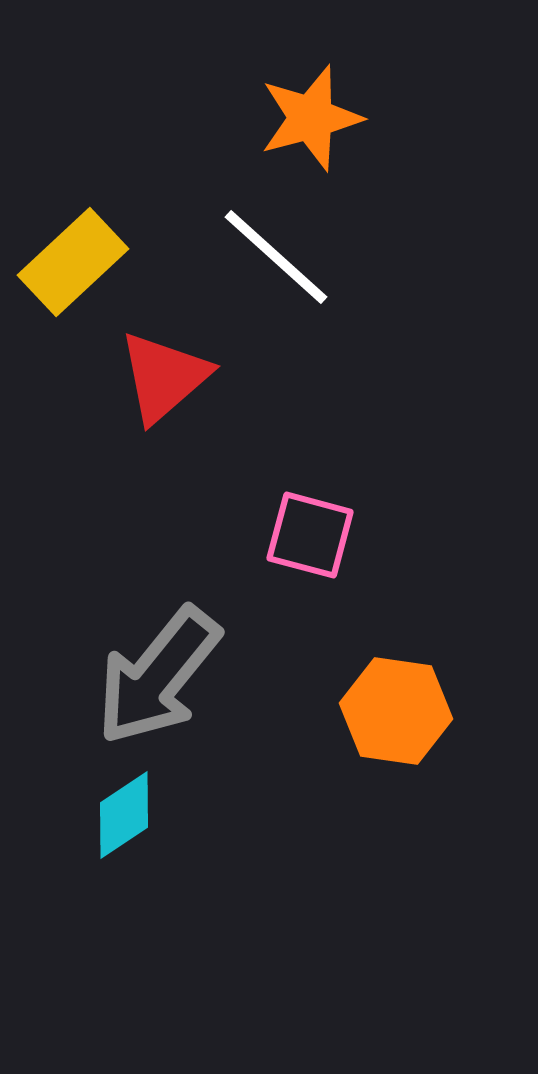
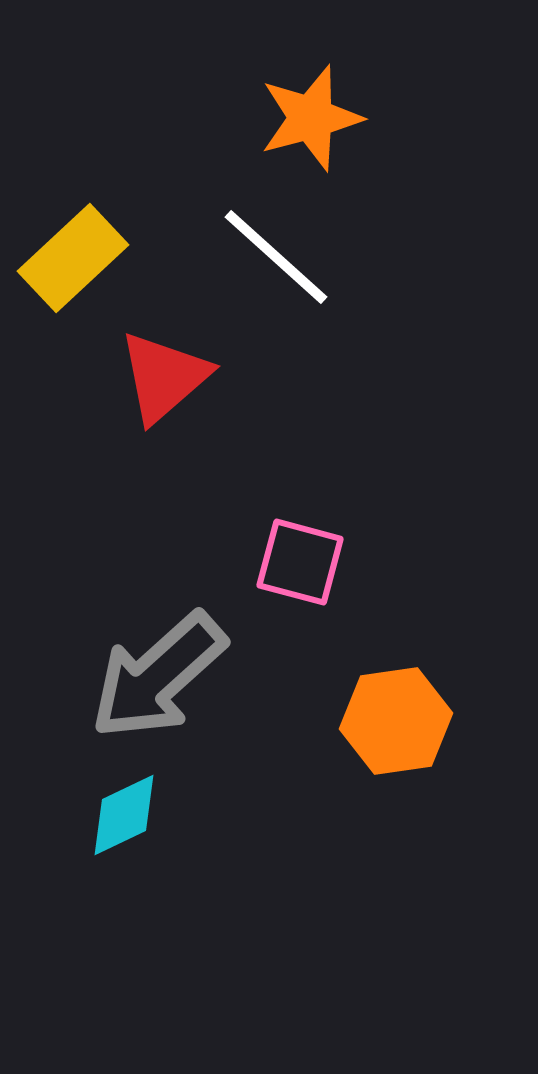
yellow rectangle: moved 4 px up
pink square: moved 10 px left, 27 px down
gray arrow: rotated 9 degrees clockwise
orange hexagon: moved 10 px down; rotated 16 degrees counterclockwise
cyan diamond: rotated 8 degrees clockwise
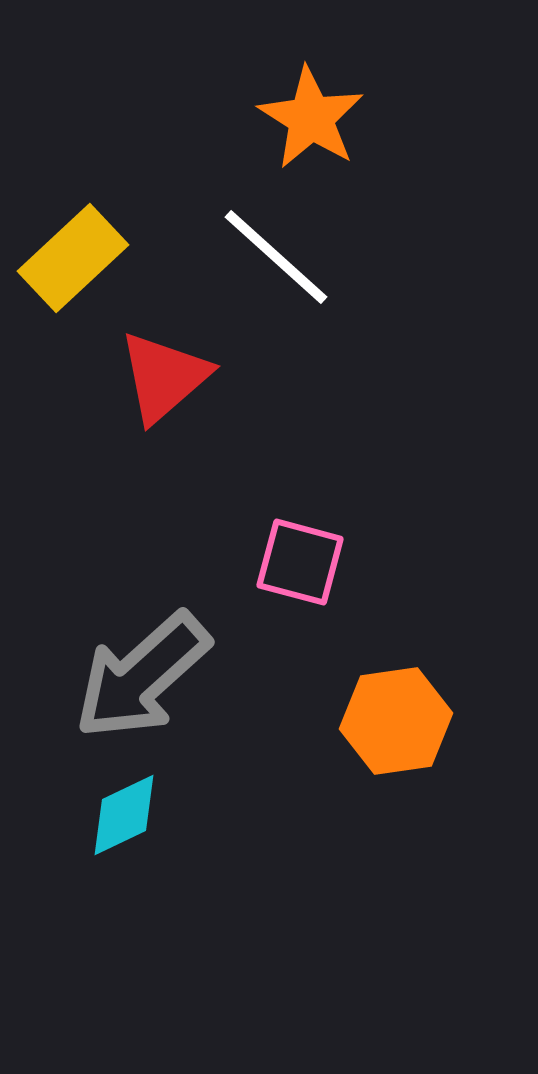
orange star: rotated 25 degrees counterclockwise
gray arrow: moved 16 px left
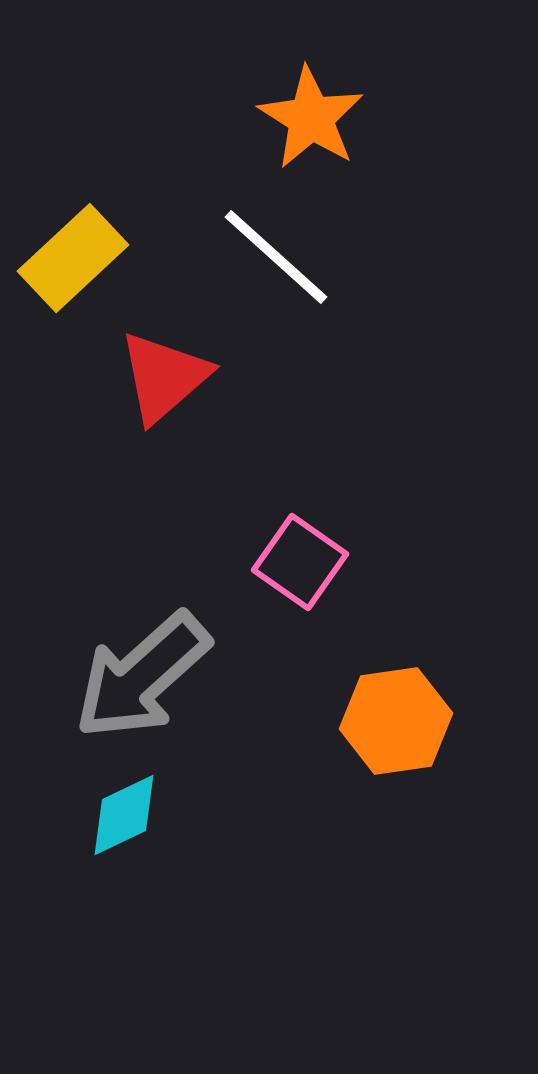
pink square: rotated 20 degrees clockwise
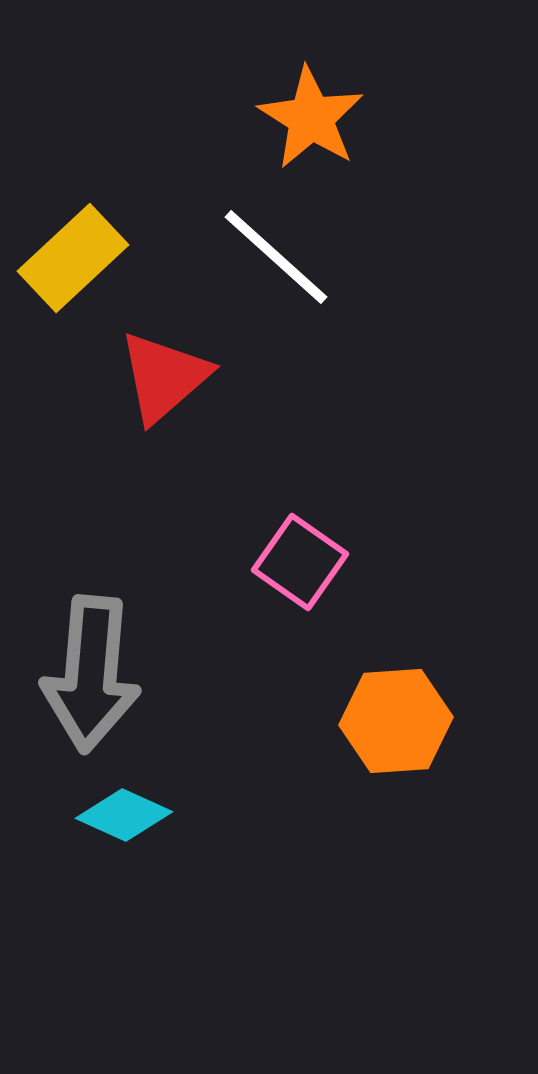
gray arrow: moved 51 px left, 2 px up; rotated 43 degrees counterclockwise
orange hexagon: rotated 4 degrees clockwise
cyan diamond: rotated 50 degrees clockwise
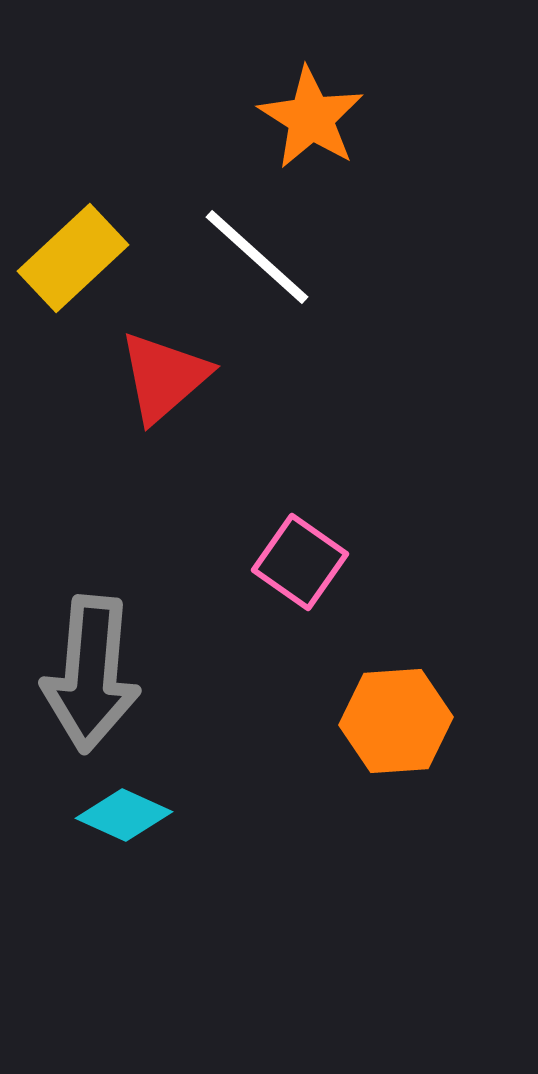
white line: moved 19 px left
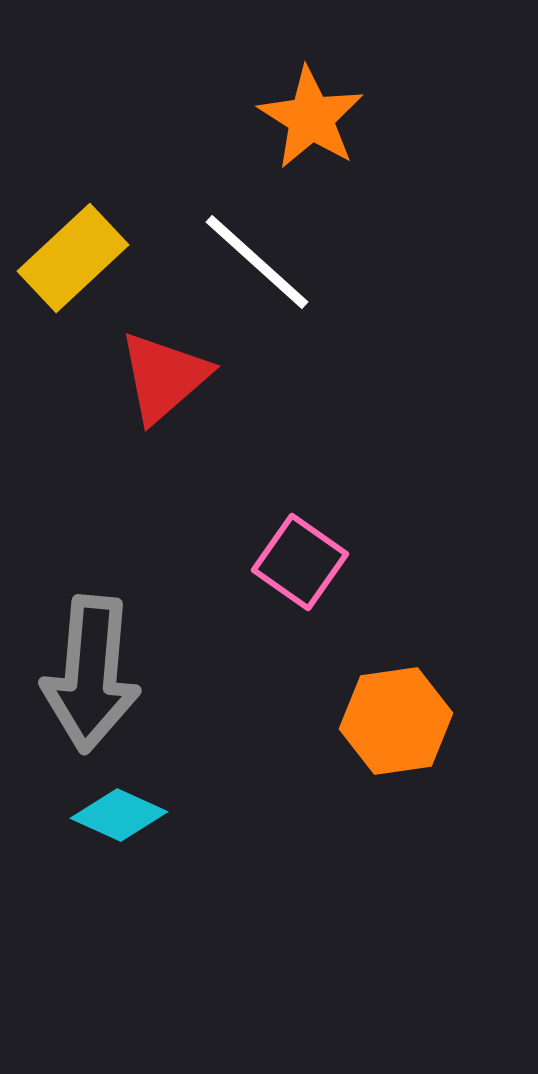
white line: moved 5 px down
orange hexagon: rotated 4 degrees counterclockwise
cyan diamond: moved 5 px left
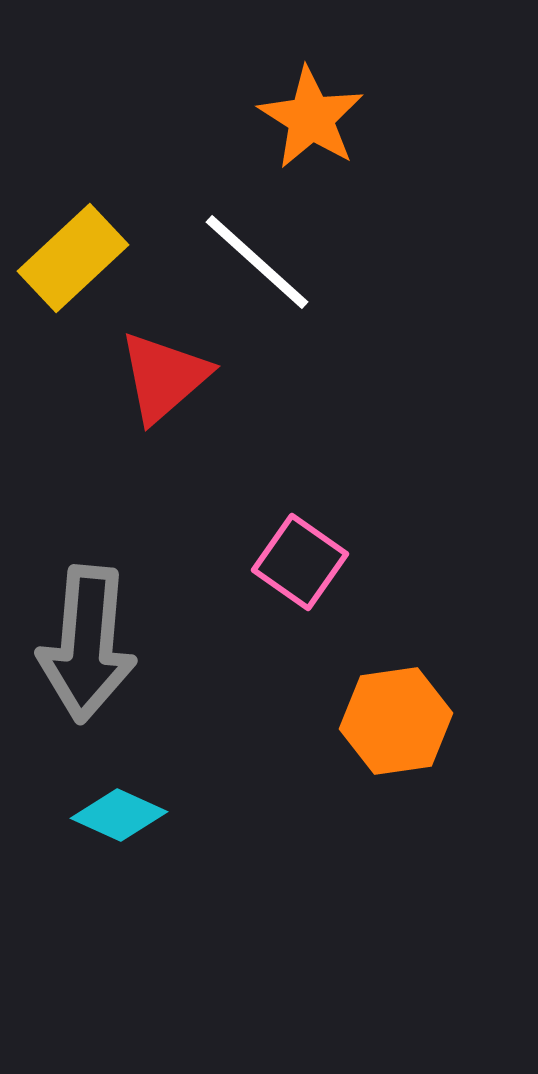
gray arrow: moved 4 px left, 30 px up
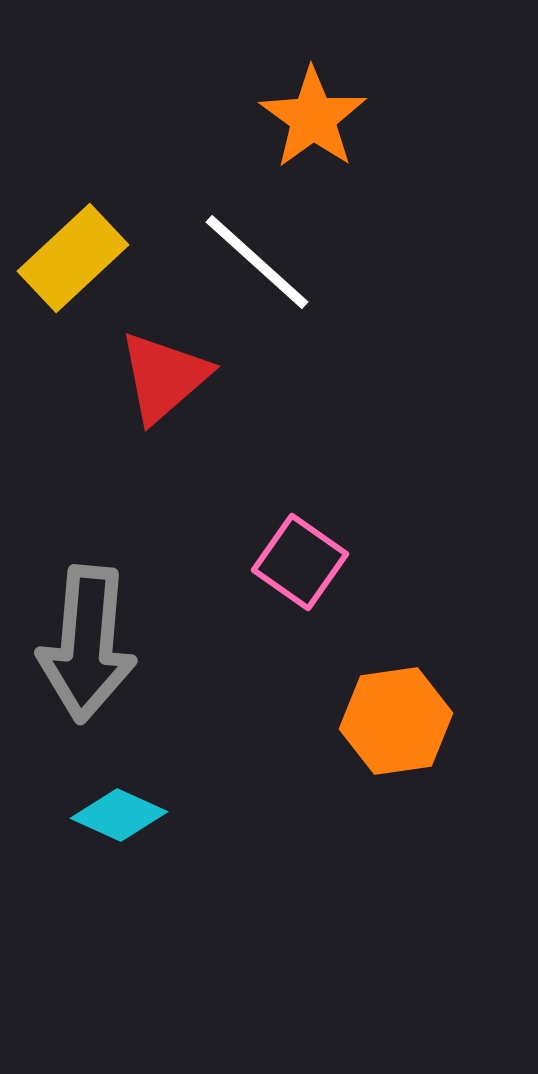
orange star: moved 2 px right; rotated 4 degrees clockwise
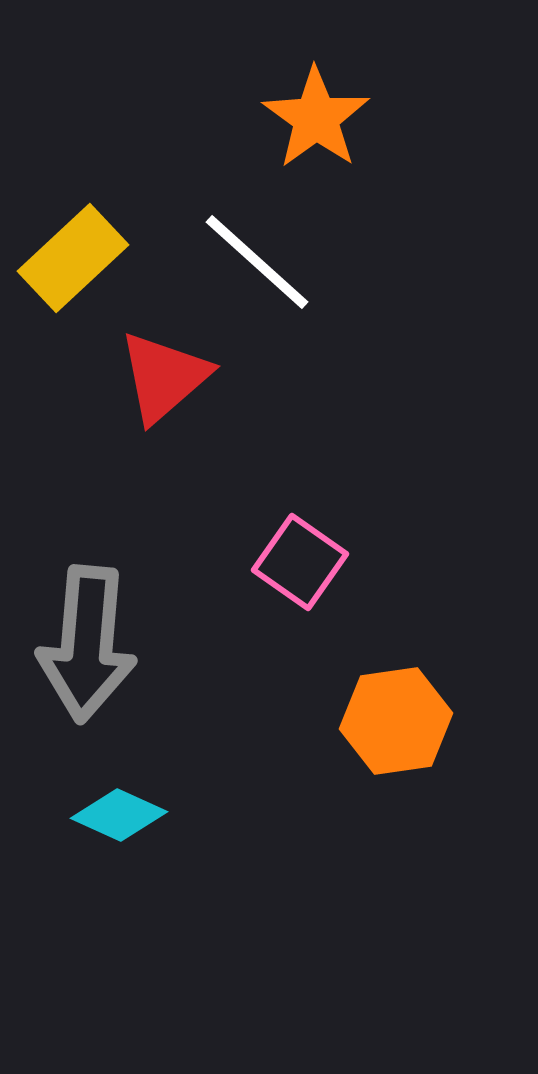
orange star: moved 3 px right
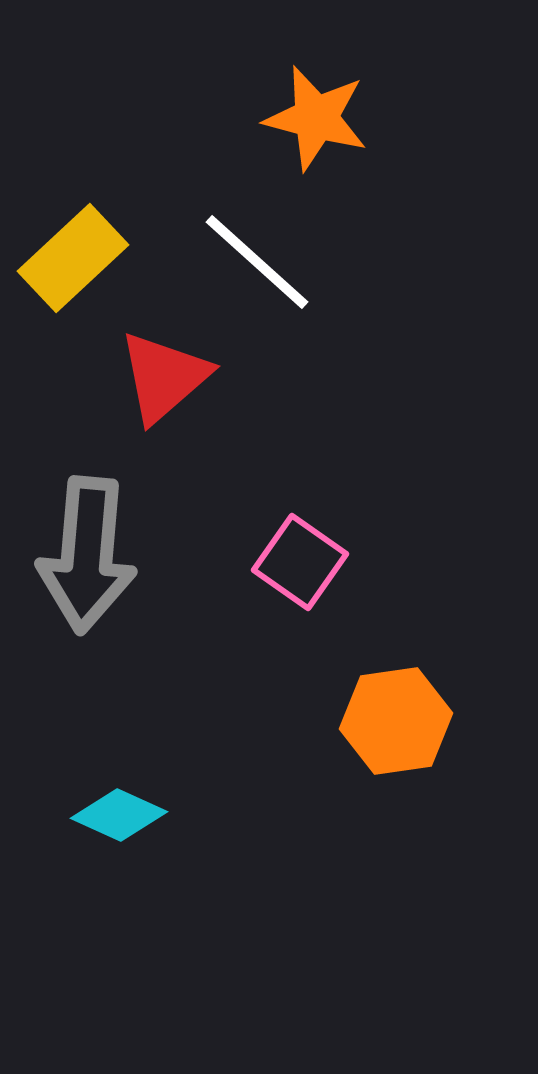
orange star: rotated 21 degrees counterclockwise
gray arrow: moved 89 px up
